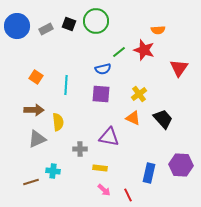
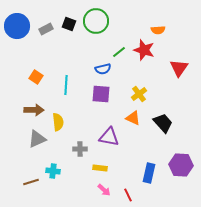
black trapezoid: moved 4 px down
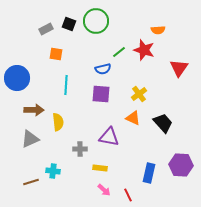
blue circle: moved 52 px down
orange square: moved 20 px right, 23 px up; rotated 24 degrees counterclockwise
gray triangle: moved 7 px left
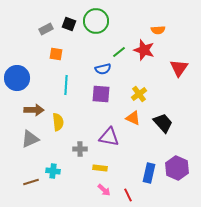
purple hexagon: moved 4 px left, 3 px down; rotated 20 degrees clockwise
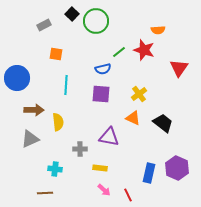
black square: moved 3 px right, 10 px up; rotated 24 degrees clockwise
gray rectangle: moved 2 px left, 4 px up
black trapezoid: rotated 10 degrees counterclockwise
cyan cross: moved 2 px right, 2 px up
brown line: moved 14 px right, 11 px down; rotated 14 degrees clockwise
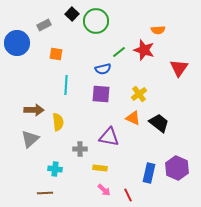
blue circle: moved 35 px up
black trapezoid: moved 4 px left
gray triangle: rotated 18 degrees counterclockwise
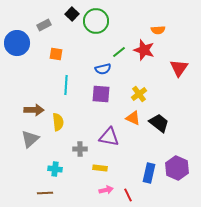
pink arrow: moved 2 px right; rotated 56 degrees counterclockwise
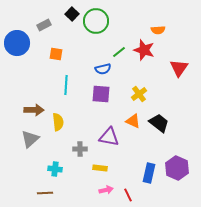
orange triangle: moved 3 px down
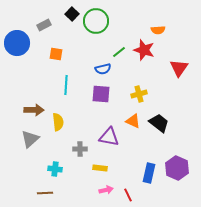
yellow cross: rotated 21 degrees clockwise
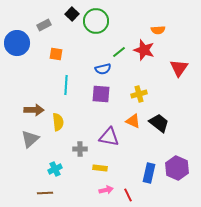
cyan cross: rotated 32 degrees counterclockwise
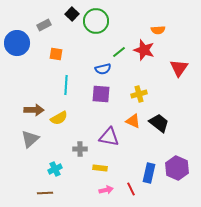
yellow semicircle: moved 1 px right, 4 px up; rotated 66 degrees clockwise
red line: moved 3 px right, 6 px up
